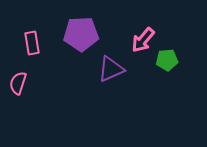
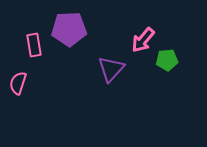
purple pentagon: moved 12 px left, 5 px up
pink rectangle: moved 2 px right, 2 px down
purple triangle: rotated 24 degrees counterclockwise
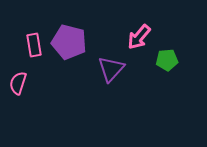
purple pentagon: moved 13 px down; rotated 16 degrees clockwise
pink arrow: moved 4 px left, 3 px up
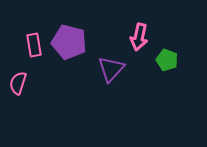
pink arrow: rotated 28 degrees counterclockwise
green pentagon: rotated 25 degrees clockwise
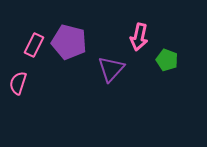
pink rectangle: rotated 35 degrees clockwise
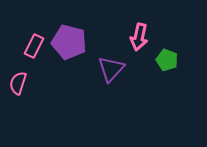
pink rectangle: moved 1 px down
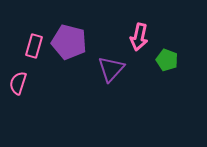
pink rectangle: rotated 10 degrees counterclockwise
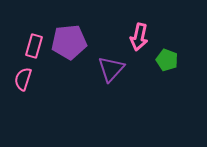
purple pentagon: rotated 20 degrees counterclockwise
pink semicircle: moved 5 px right, 4 px up
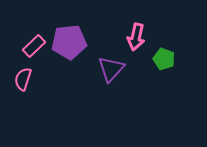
pink arrow: moved 3 px left
pink rectangle: rotated 30 degrees clockwise
green pentagon: moved 3 px left, 1 px up
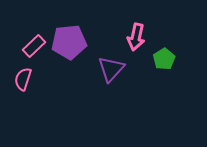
green pentagon: rotated 20 degrees clockwise
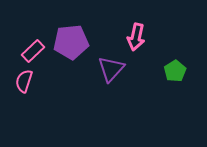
purple pentagon: moved 2 px right
pink rectangle: moved 1 px left, 5 px down
green pentagon: moved 11 px right, 12 px down
pink semicircle: moved 1 px right, 2 px down
